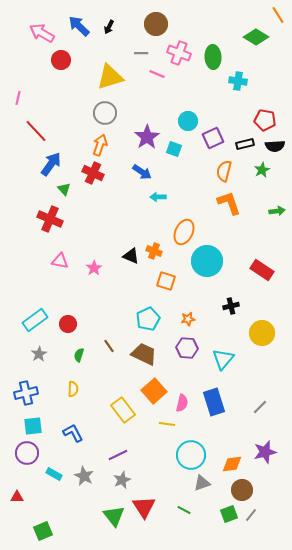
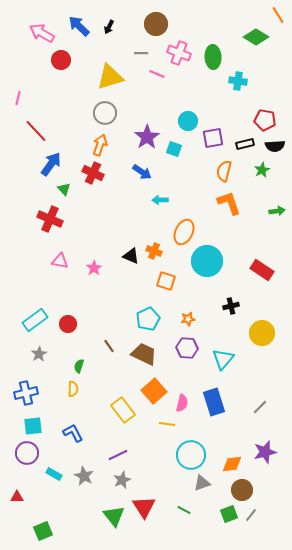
purple square at (213, 138): rotated 15 degrees clockwise
cyan arrow at (158, 197): moved 2 px right, 3 px down
green semicircle at (79, 355): moved 11 px down
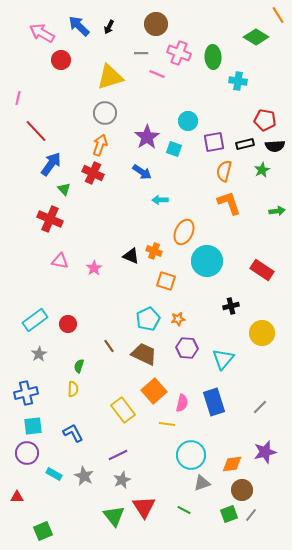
purple square at (213, 138): moved 1 px right, 4 px down
orange star at (188, 319): moved 10 px left
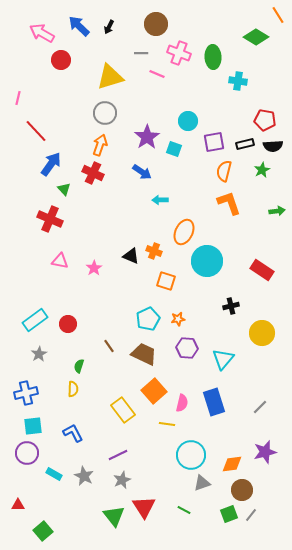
black semicircle at (275, 146): moved 2 px left
red triangle at (17, 497): moved 1 px right, 8 px down
green square at (43, 531): rotated 18 degrees counterclockwise
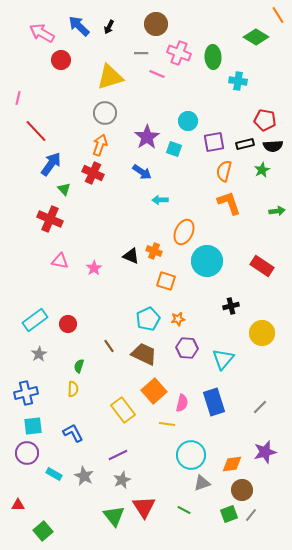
red rectangle at (262, 270): moved 4 px up
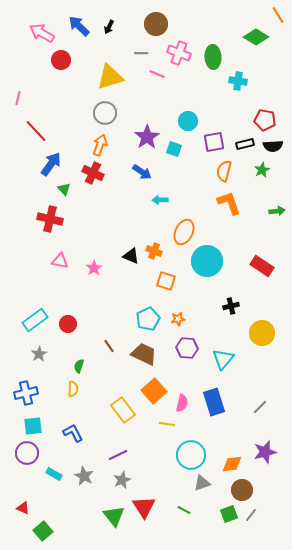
red cross at (50, 219): rotated 10 degrees counterclockwise
red triangle at (18, 505): moved 5 px right, 3 px down; rotated 24 degrees clockwise
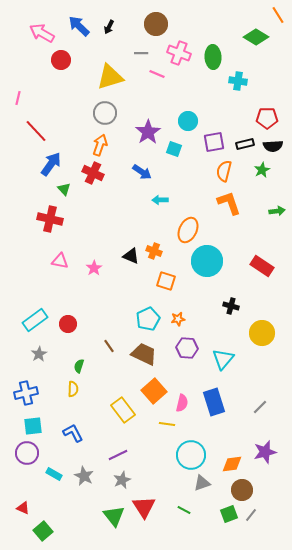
red pentagon at (265, 120): moved 2 px right, 2 px up; rotated 10 degrees counterclockwise
purple star at (147, 137): moved 1 px right, 5 px up
orange ellipse at (184, 232): moved 4 px right, 2 px up
black cross at (231, 306): rotated 28 degrees clockwise
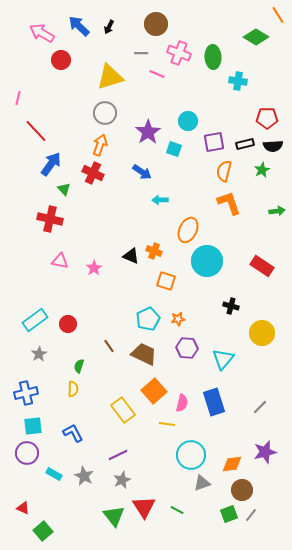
green line at (184, 510): moved 7 px left
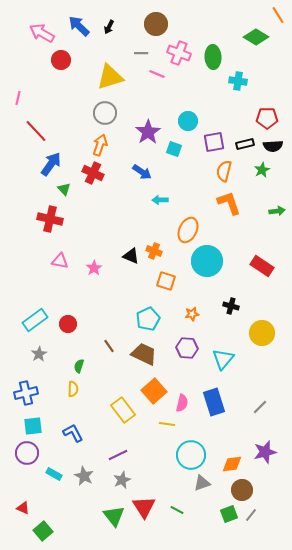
orange star at (178, 319): moved 14 px right, 5 px up
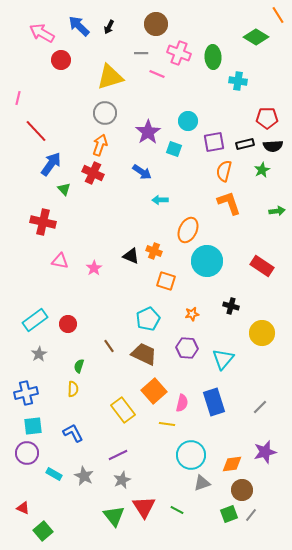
red cross at (50, 219): moved 7 px left, 3 px down
